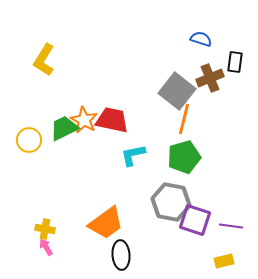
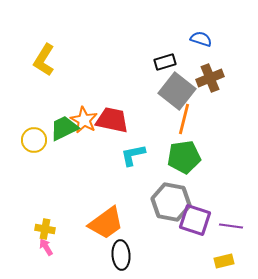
black rectangle: moved 70 px left; rotated 65 degrees clockwise
yellow circle: moved 5 px right
green pentagon: rotated 8 degrees clockwise
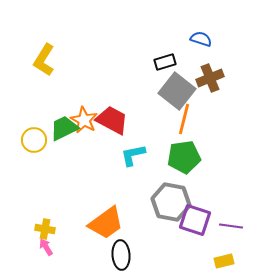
red trapezoid: rotated 16 degrees clockwise
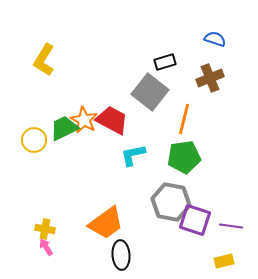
blue semicircle: moved 14 px right
gray square: moved 27 px left, 1 px down
